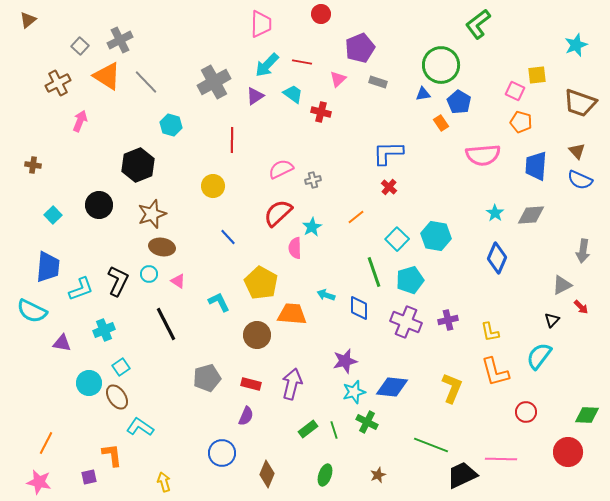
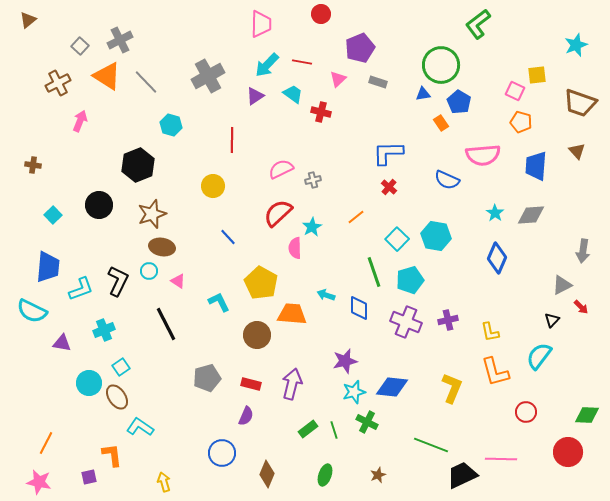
gray cross at (214, 82): moved 6 px left, 6 px up
blue semicircle at (580, 180): moved 133 px left
cyan circle at (149, 274): moved 3 px up
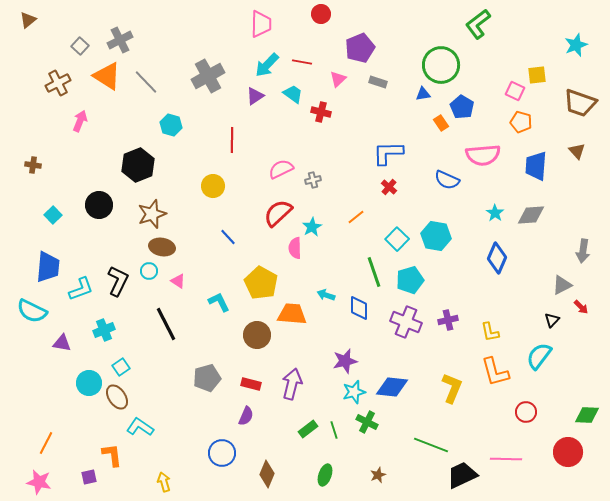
blue pentagon at (459, 102): moved 3 px right, 5 px down
pink line at (501, 459): moved 5 px right
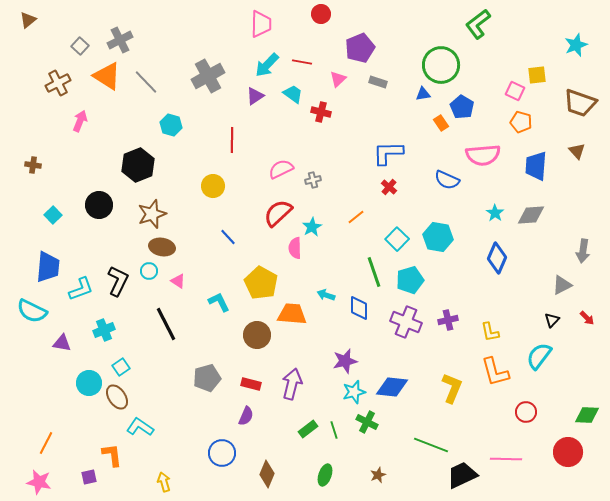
cyan hexagon at (436, 236): moved 2 px right, 1 px down
red arrow at (581, 307): moved 6 px right, 11 px down
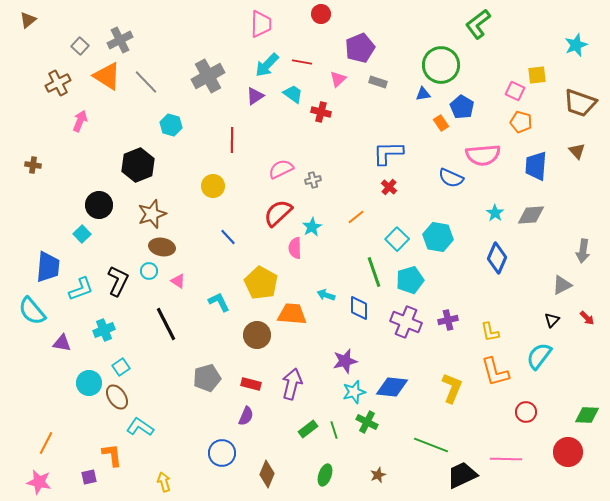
blue semicircle at (447, 180): moved 4 px right, 2 px up
cyan square at (53, 215): moved 29 px right, 19 px down
cyan semicircle at (32, 311): rotated 24 degrees clockwise
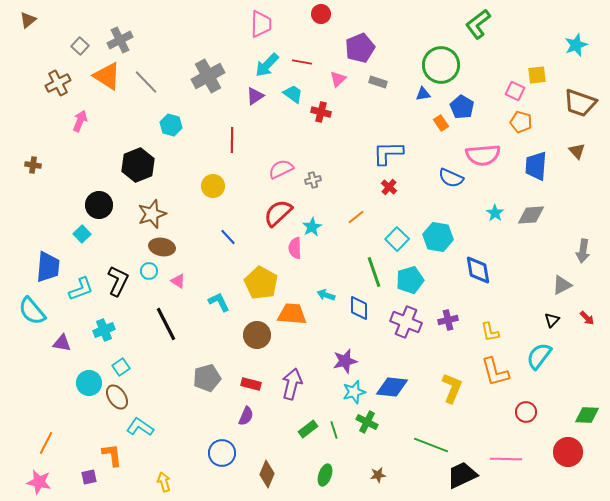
blue diamond at (497, 258): moved 19 px left, 12 px down; rotated 32 degrees counterclockwise
brown star at (378, 475): rotated 14 degrees clockwise
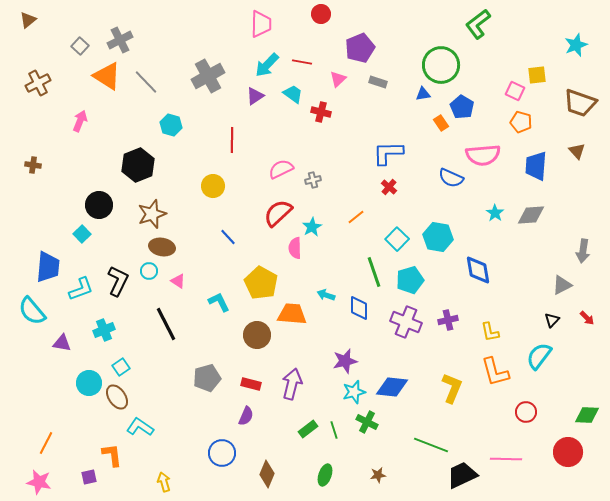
brown cross at (58, 83): moved 20 px left
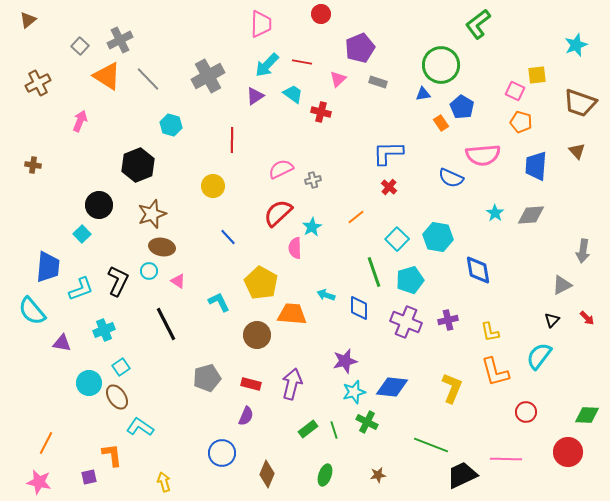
gray line at (146, 82): moved 2 px right, 3 px up
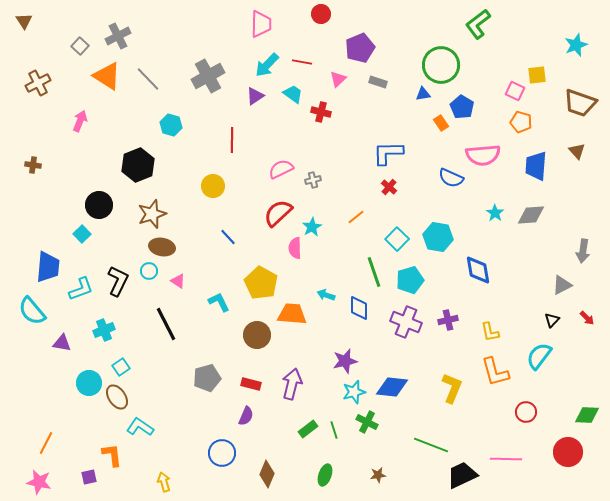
brown triangle at (28, 20): moved 4 px left, 1 px down; rotated 24 degrees counterclockwise
gray cross at (120, 40): moved 2 px left, 4 px up
